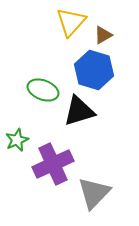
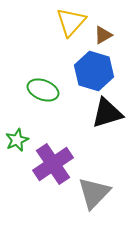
blue hexagon: moved 1 px down
black triangle: moved 28 px right, 2 px down
purple cross: rotated 9 degrees counterclockwise
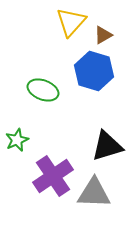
black triangle: moved 33 px down
purple cross: moved 12 px down
gray triangle: rotated 48 degrees clockwise
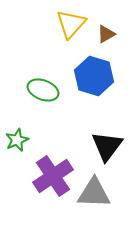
yellow triangle: moved 2 px down
brown triangle: moved 3 px right, 1 px up
blue hexagon: moved 5 px down
black triangle: rotated 36 degrees counterclockwise
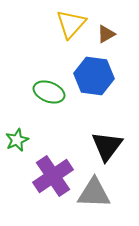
blue hexagon: rotated 9 degrees counterclockwise
green ellipse: moved 6 px right, 2 px down
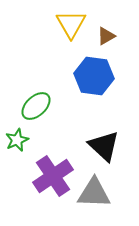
yellow triangle: rotated 12 degrees counterclockwise
brown triangle: moved 2 px down
green ellipse: moved 13 px left, 14 px down; rotated 64 degrees counterclockwise
black triangle: moved 3 px left; rotated 24 degrees counterclockwise
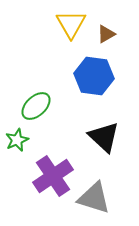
brown triangle: moved 2 px up
black triangle: moved 9 px up
gray triangle: moved 5 px down; rotated 15 degrees clockwise
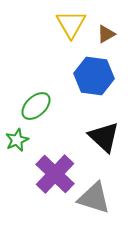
purple cross: moved 2 px right, 2 px up; rotated 12 degrees counterclockwise
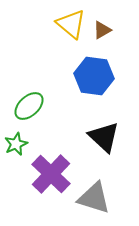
yellow triangle: rotated 20 degrees counterclockwise
brown triangle: moved 4 px left, 4 px up
green ellipse: moved 7 px left
green star: moved 1 px left, 4 px down
purple cross: moved 4 px left
